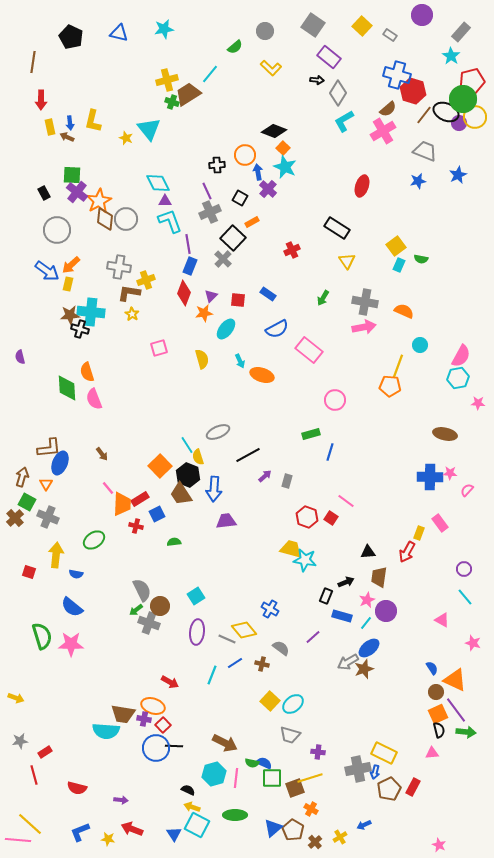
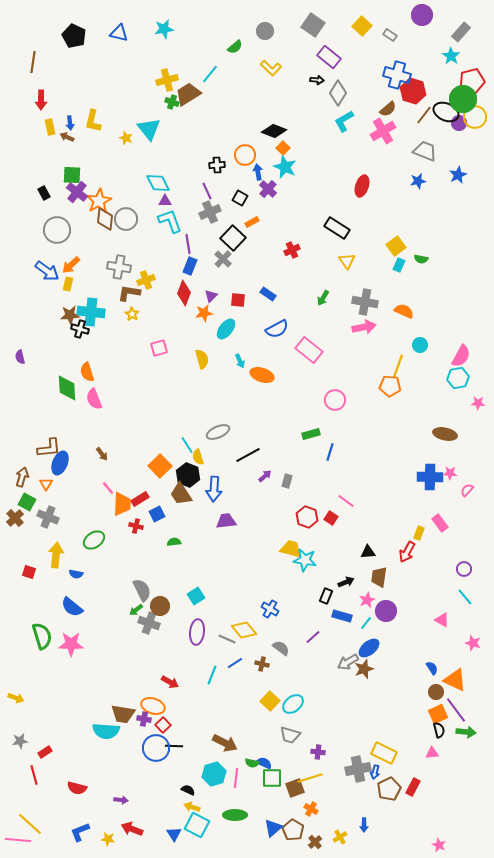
black pentagon at (71, 37): moved 3 px right, 1 px up
blue arrow at (364, 825): rotated 64 degrees counterclockwise
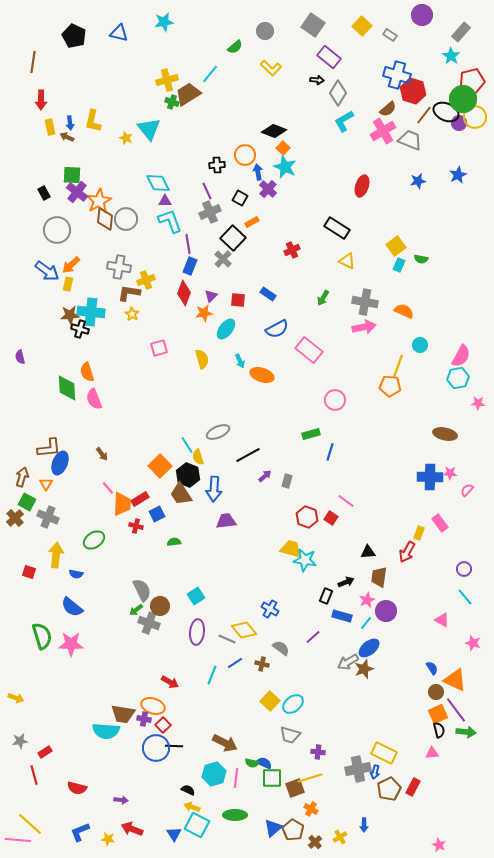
cyan star at (164, 29): moved 7 px up
gray trapezoid at (425, 151): moved 15 px left, 11 px up
yellow triangle at (347, 261): rotated 30 degrees counterclockwise
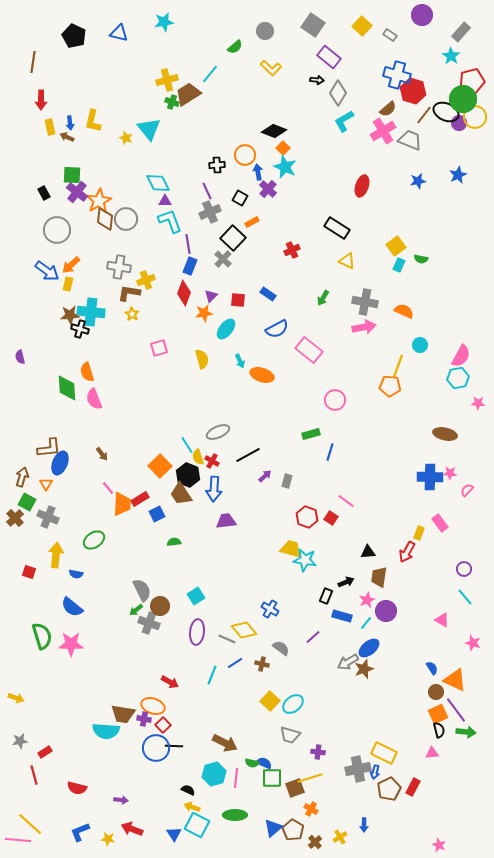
red cross at (136, 526): moved 76 px right, 65 px up; rotated 16 degrees clockwise
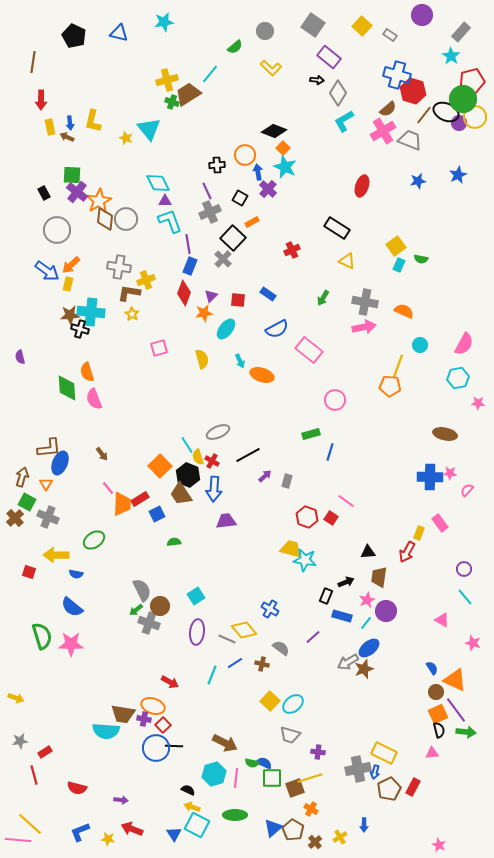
pink semicircle at (461, 356): moved 3 px right, 12 px up
yellow arrow at (56, 555): rotated 95 degrees counterclockwise
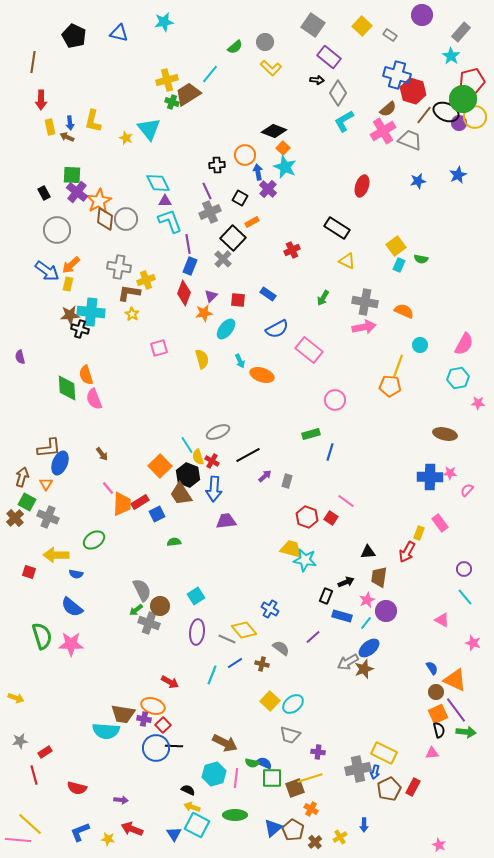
gray circle at (265, 31): moved 11 px down
orange semicircle at (87, 372): moved 1 px left, 3 px down
red rectangle at (140, 499): moved 3 px down
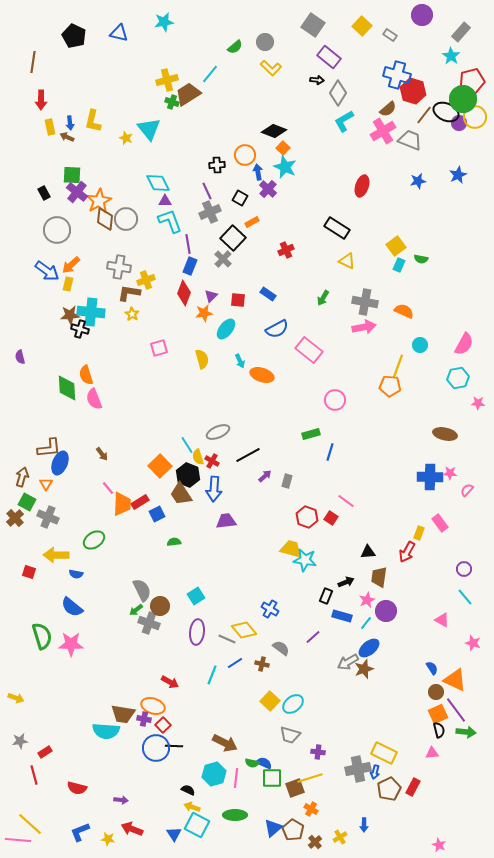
red cross at (292, 250): moved 6 px left
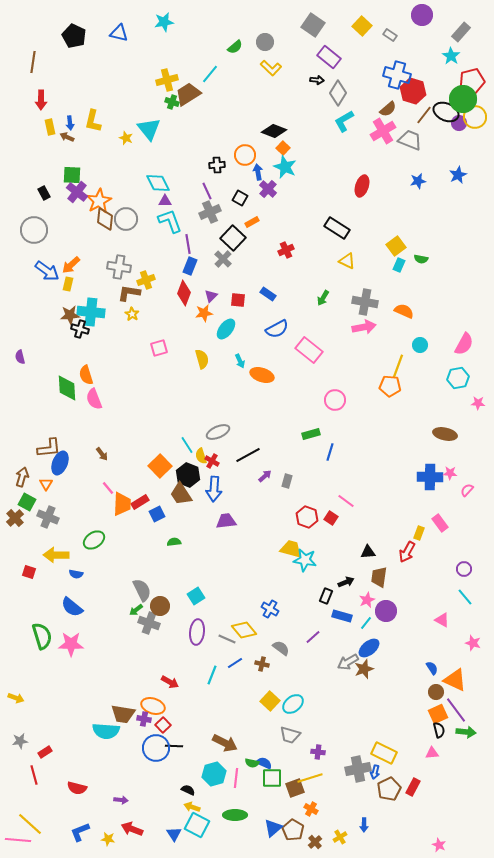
gray circle at (57, 230): moved 23 px left
yellow semicircle at (198, 457): moved 3 px right, 1 px up
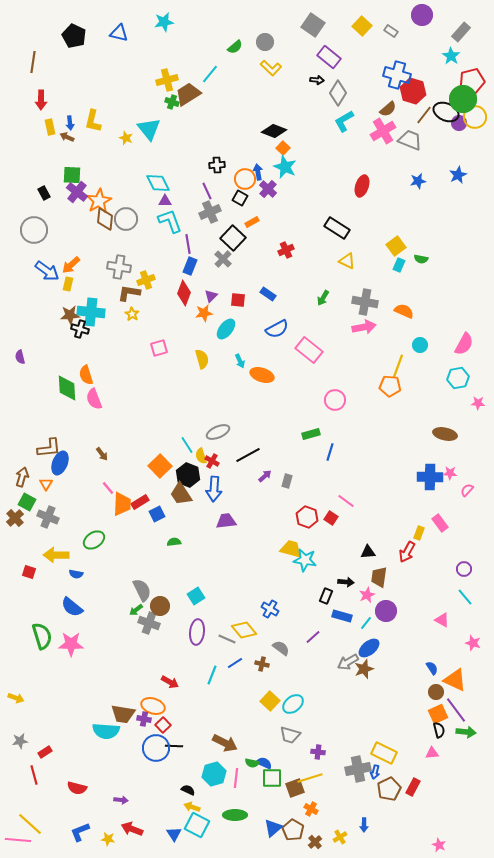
gray rectangle at (390, 35): moved 1 px right, 4 px up
orange circle at (245, 155): moved 24 px down
black arrow at (346, 582): rotated 28 degrees clockwise
pink star at (367, 600): moved 5 px up
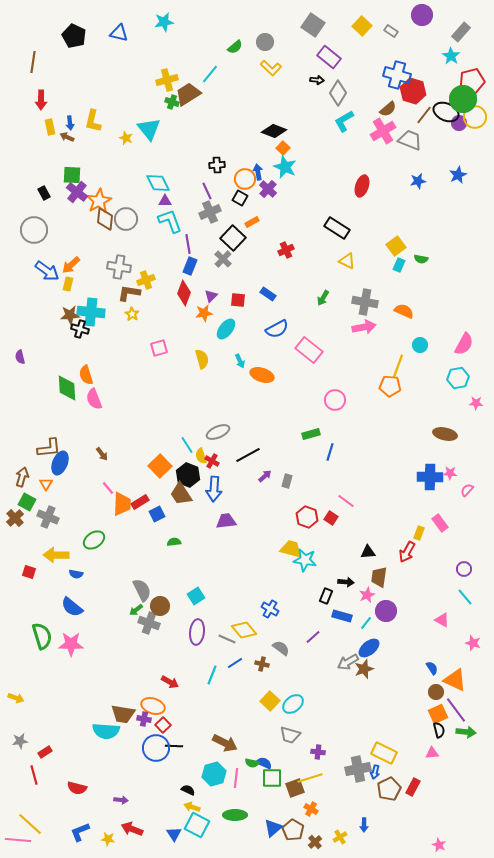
pink star at (478, 403): moved 2 px left
